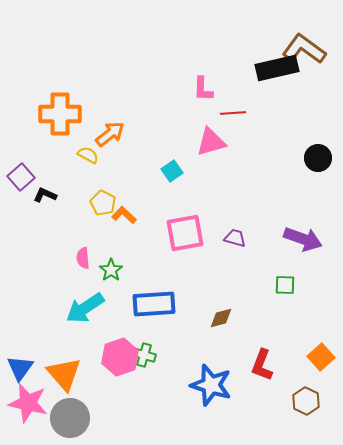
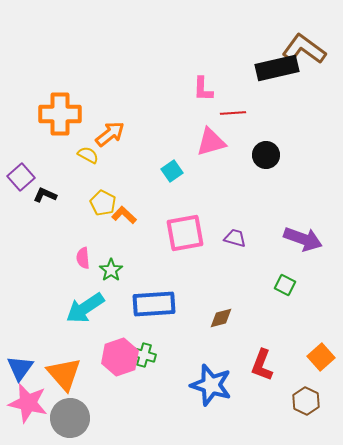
black circle: moved 52 px left, 3 px up
green square: rotated 25 degrees clockwise
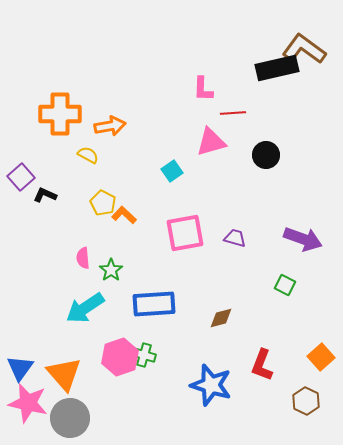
orange arrow: moved 8 px up; rotated 28 degrees clockwise
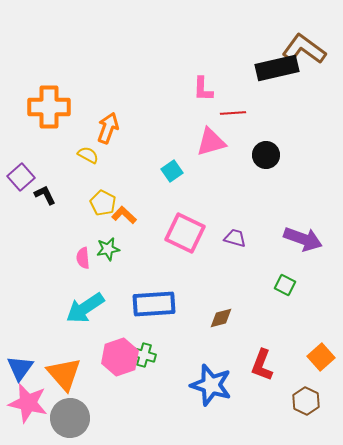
orange cross: moved 11 px left, 7 px up
orange arrow: moved 2 px left, 2 px down; rotated 60 degrees counterclockwise
black L-shape: rotated 40 degrees clockwise
pink square: rotated 36 degrees clockwise
green star: moved 3 px left, 21 px up; rotated 25 degrees clockwise
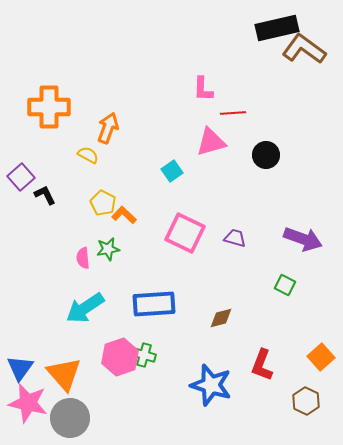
black rectangle: moved 40 px up
